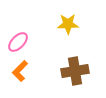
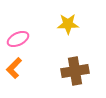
pink ellipse: moved 3 px up; rotated 20 degrees clockwise
orange L-shape: moved 6 px left, 3 px up
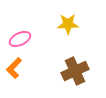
pink ellipse: moved 2 px right
brown cross: rotated 16 degrees counterclockwise
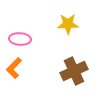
pink ellipse: rotated 30 degrees clockwise
brown cross: moved 1 px left
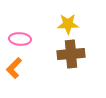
brown cross: moved 3 px left, 17 px up; rotated 20 degrees clockwise
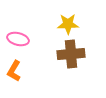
pink ellipse: moved 2 px left; rotated 10 degrees clockwise
orange L-shape: moved 3 px down; rotated 15 degrees counterclockwise
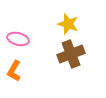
yellow star: rotated 20 degrees clockwise
brown cross: rotated 16 degrees counterclockwise
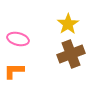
yellow star: rotated 20 degrees clockwise
orange L-shape: rotated 60 degrees clockwise
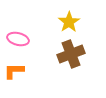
yellow star: moved 1 px right, 2 px up
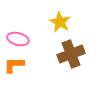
yellow star: moved 9 px left; rotated 10 degrees counterclockwise
orange L-shape: moved 6 px up
